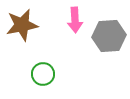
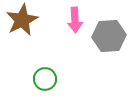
brown star: moved 5 px up; rotated 16 degrees counterclockwise
green circle: moved 2 px right, 5 px down
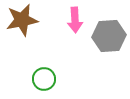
brown star: rotated 16 degrees clockwise
green circle: moved 1 px left
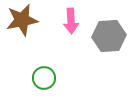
pink arrow: moved 4 px left, 1 px down
green circle: moved 1 px up
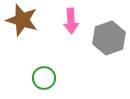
brown star: rotated 28 degrees clockwise
gray hexagon: moved 2 px down; rotated 16 degrees counterclockwise
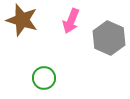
pink arrow: rotated 25 degrees clockwise
gray hexagon: rotated 16 degrees counterclockwise
